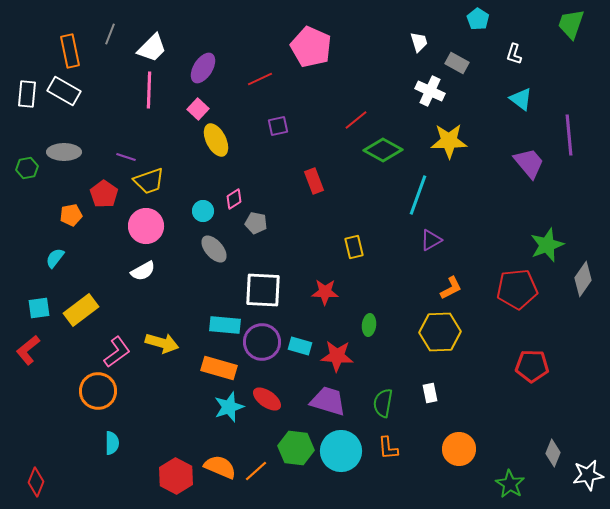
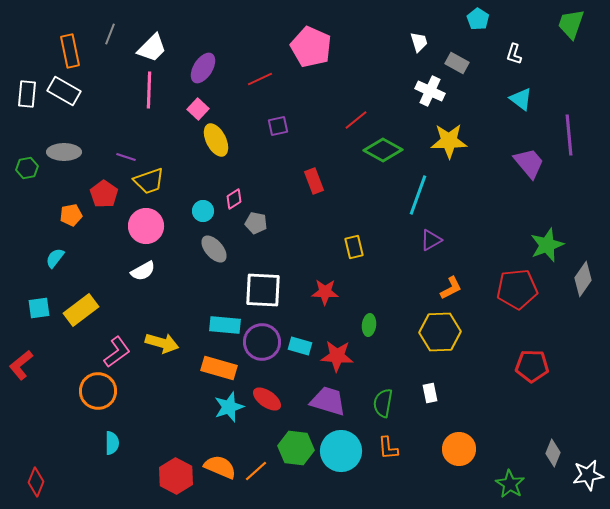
red L-shape at (28, 350): moved 7 px left, 15 px down
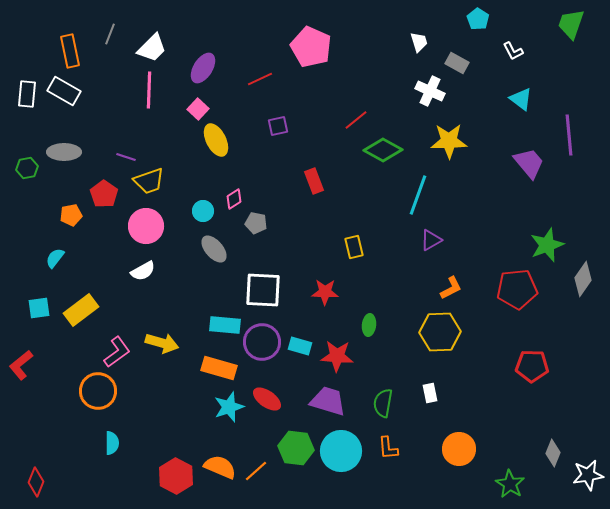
white L-shape at (514, 54): moved 1 px left, 3 px up; rotated 45 degrees counterclockwise
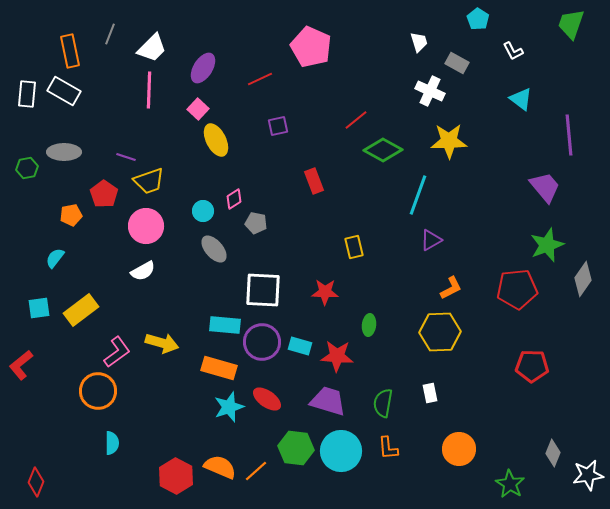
purple trapezoid at (529, 163): moved 16 px right, 24 px down
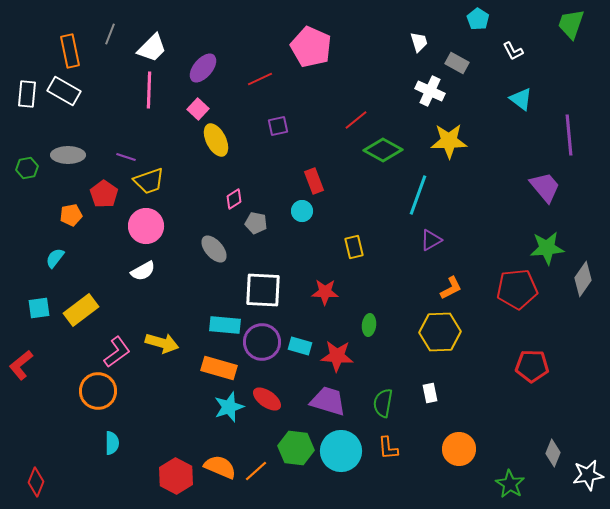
purple ellipse at (203, 68): rotated 8 degrees clockwise
gray ellipse at (64, 152): moved 4 px right, 3 px down
cyan circle at (203, 211): moved 99 px right
green star at (547, 245): moved 3 px down; rotated 16 degrees clockwise
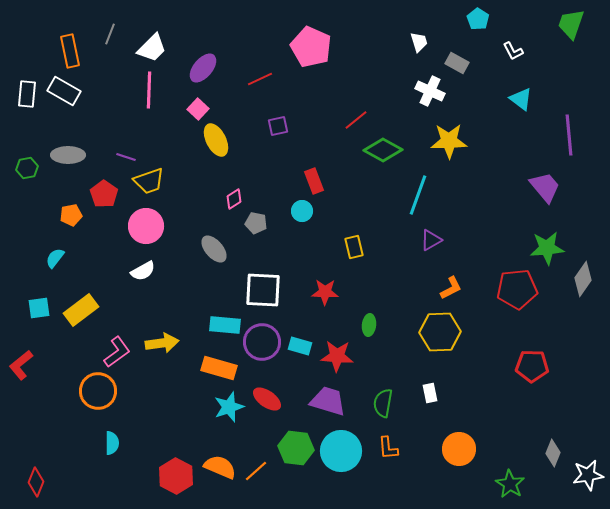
yellow arrow at (162, 343): rotated 24 degrees counterclockwise
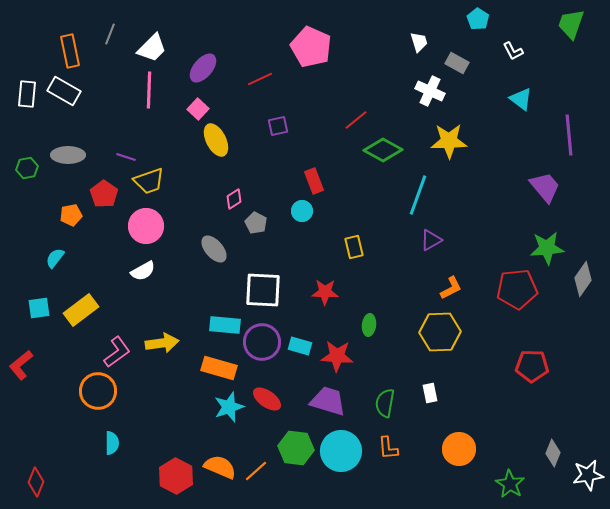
gray pentagon at (256, 223): rotated 15 degrees clockwise
green semicircle at (383, 403): moved 2 px right
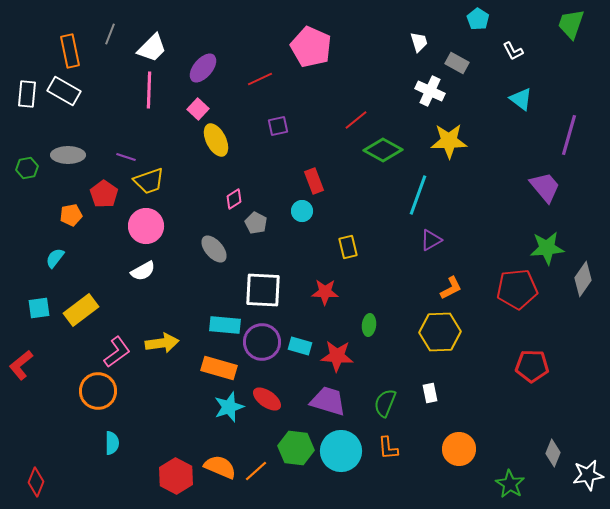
purple line at (569, 135): rotated 21 degrees clockwise
yellow rectangle at (354, 247): moved 6 px left
green semicircle at (385, 403): rotated 12 degrees clockwise
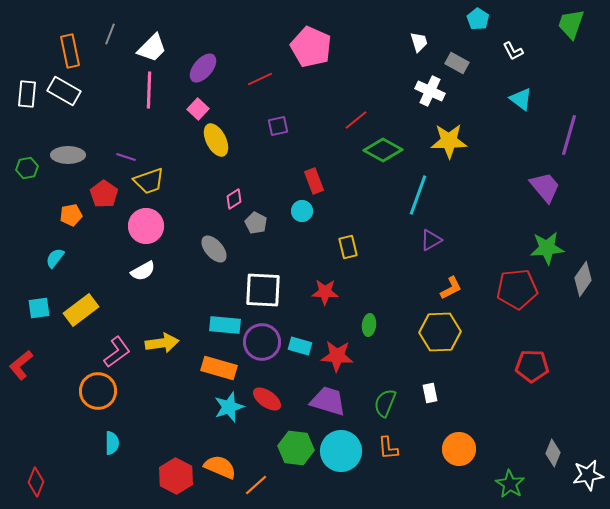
orange line at (256, 471): moved 14 px down
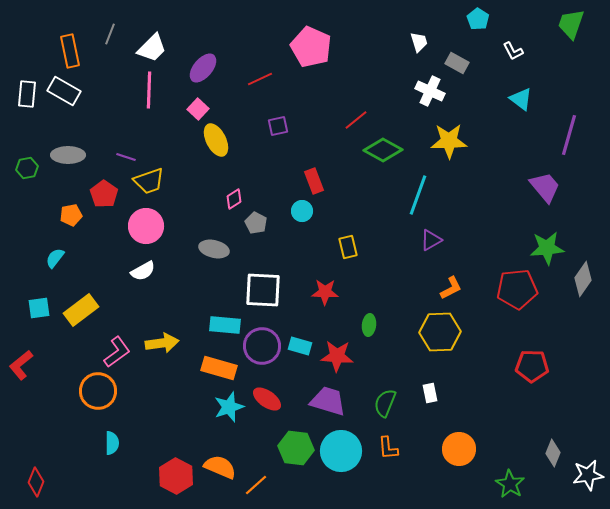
gray ellipse at (214, 249): rotated 36 degrees counterclockwise
purple circle at (262, 342): moved 4 px down
